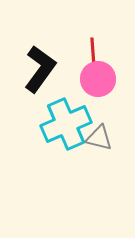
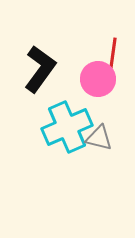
red line: moved 20 px right; rotated 12 degrees clockwise
cyan cross: moved 1 px right, 3 px down
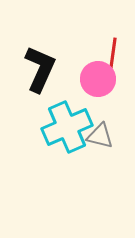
black L-shape: rotated 12 degrees counterclockwise
gray triangle: moved 1 px right, 2 px up
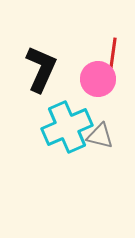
black L-shape: moved 1 px right
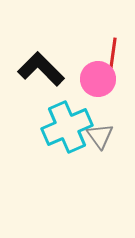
black L-shape: rotated 69 degrees counterclockwise
gray triangle: rotated 40 degrees clockwise
